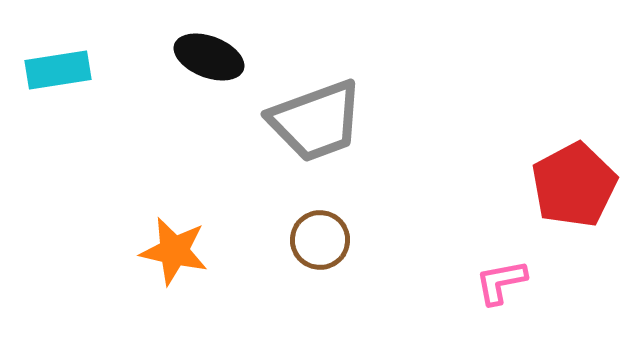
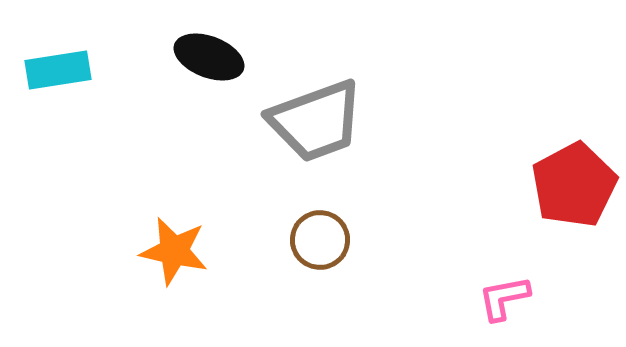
pink L-shape: moved 3 px right, 16 px down
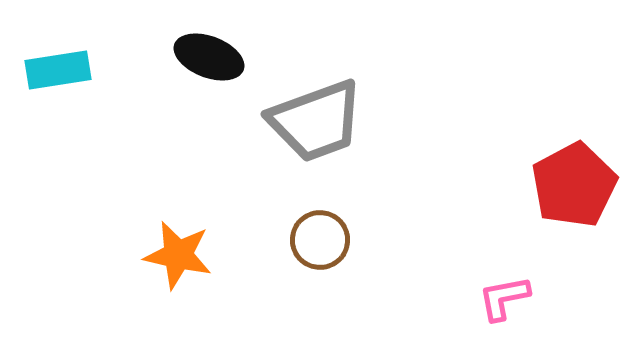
orange star: moved 4 px right, 4 px down
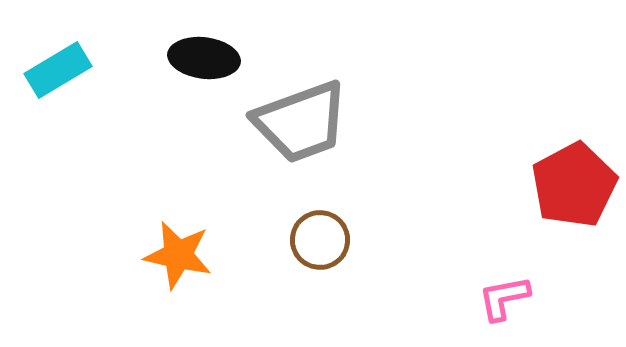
black ellipse: moved 5 px left, 1 px down; rotated 14 degrees counterclockwise
cyan rectangle: rotated 22 degrees counterclockwise
gray trapezoid: moved 15 px left, 1 px down
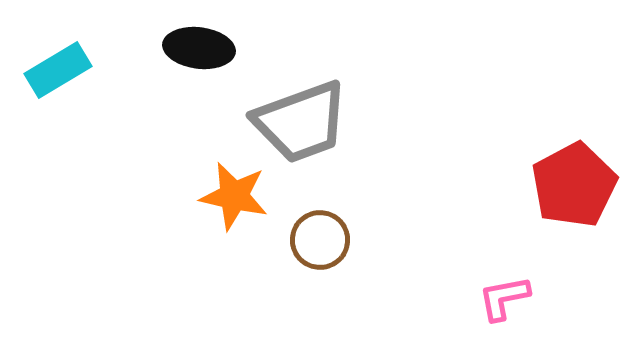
black ellipse: moved 5 px left, 10 px up
orange star: moved 56 px right, 59 px up
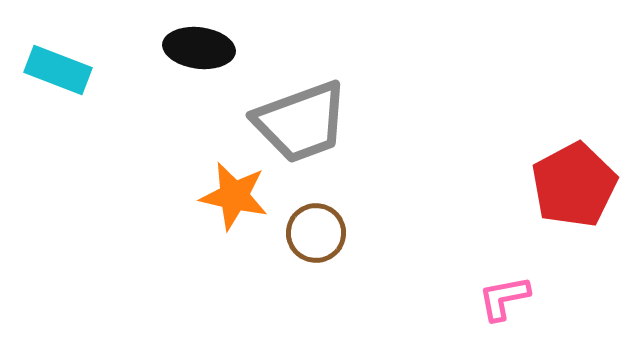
cyan rectangle: rotated 52 degrees clockwise
brown circle: moved 4 px left, 7 px up
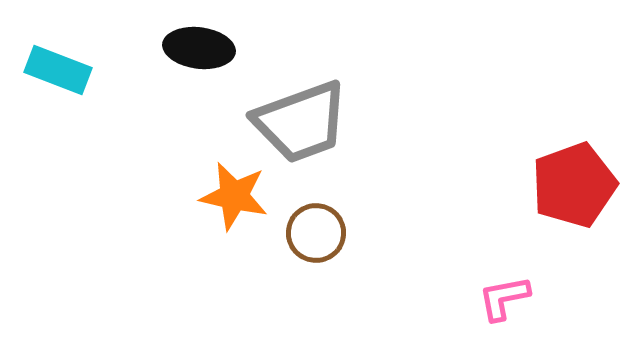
red pentagon: rotated 8 degrees clockwise
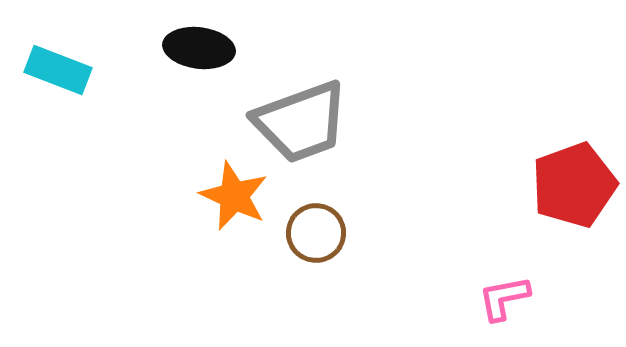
orange star: rotated 12 degrees clockwise
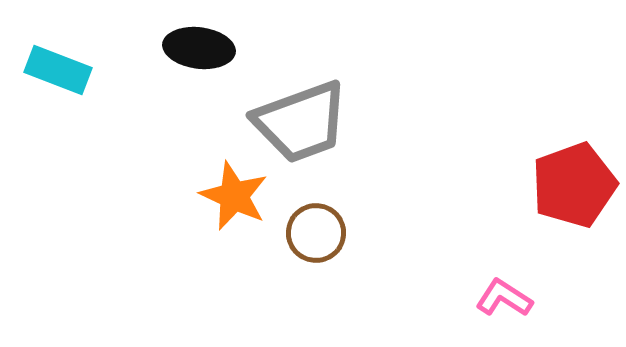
pink L-shape: rotated 44 degrees clockwise
